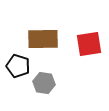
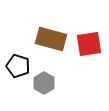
brown rectangle: moved 8 px right; rotated 16 degrees clockwise
gray hexagon: rotated 20 degrees clockwise
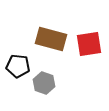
black pentagon: rotated 10 degrees counterclockwise
gray hexagon: rotated 10 degrees counterclockwise
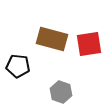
brown rectangle: moved 1 px right
gray hexagon: moved 17 px right, 9 px down
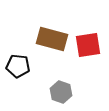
red square: moved 1 px left, 1 px down
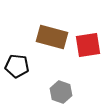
brown rectangle: moved 2 px up
black pentagon: moved 1 px left
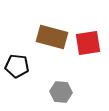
red square: moved 2 px up
gray hexagon: rotated 15 degrees counterclockwise
